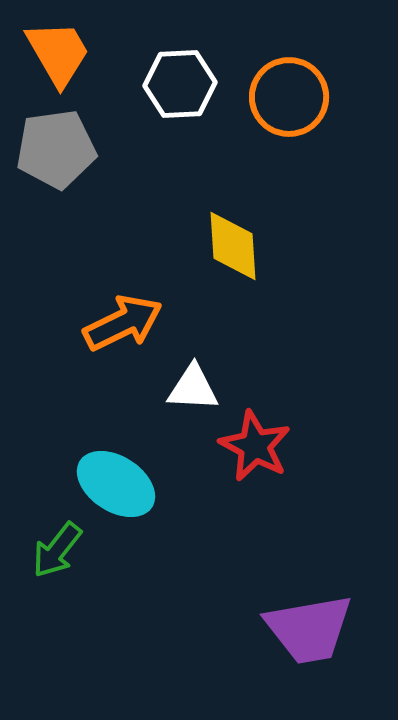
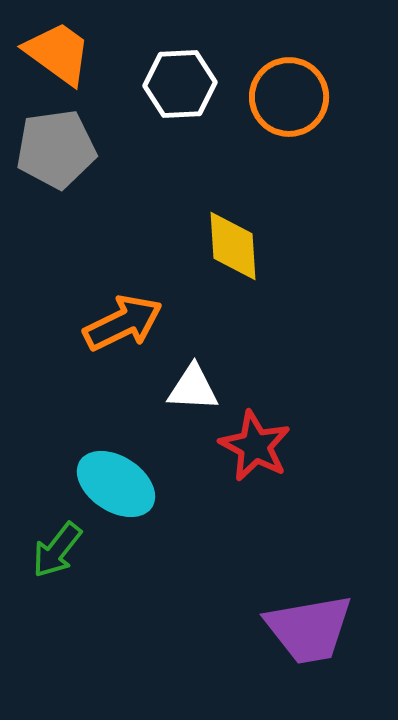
orange trapezoid: rotated 24 degrees counterclockwise
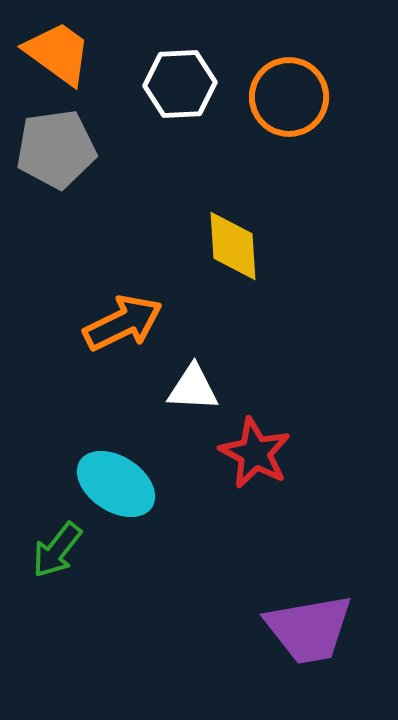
red star: moved 7 px down
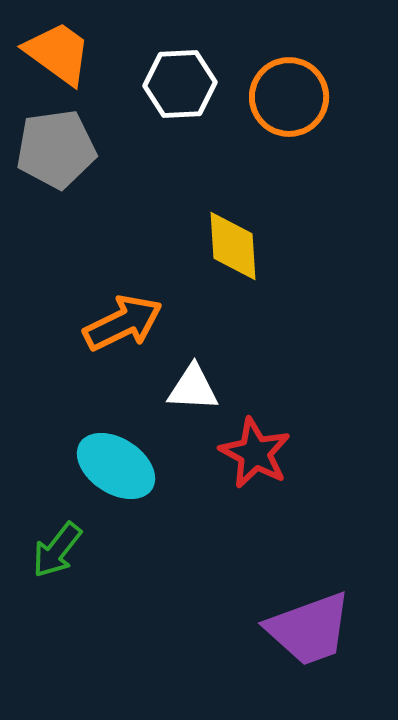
cyan ellipse: moved 18 px up
purple trapezoid: rotated 10 degrees counterclockwise
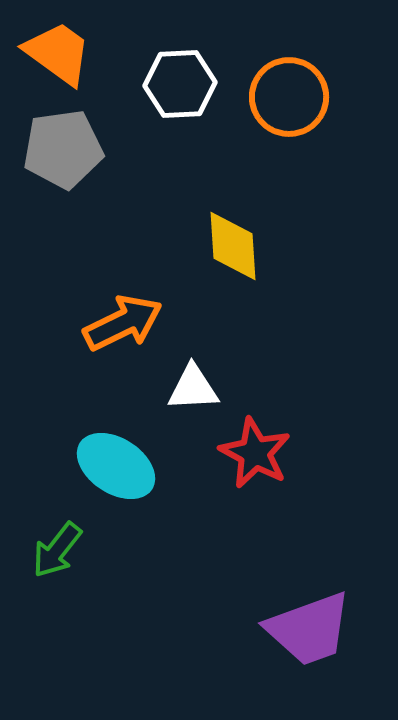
gray pentagon: moved 7 px right
white triangle: rotated 6 degrees counterclockwise
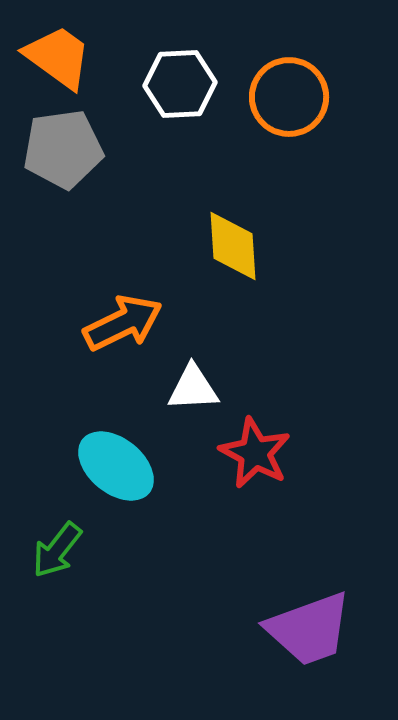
orange trapezoid: moved 4 px down
cyan ellipse: rotated 6 degrees clockwise
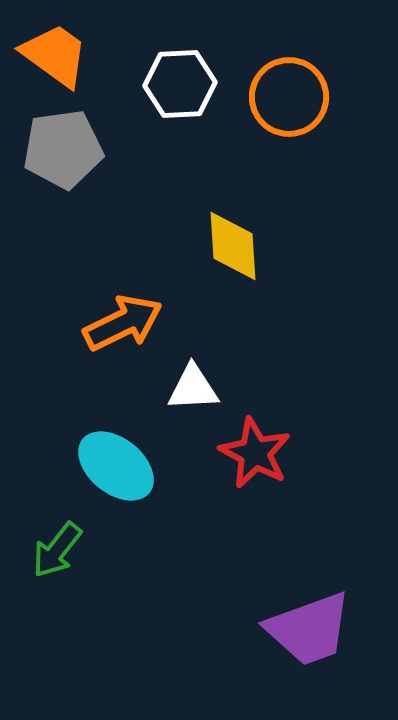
orange trapezoid: moved 3 px left, 2 px up
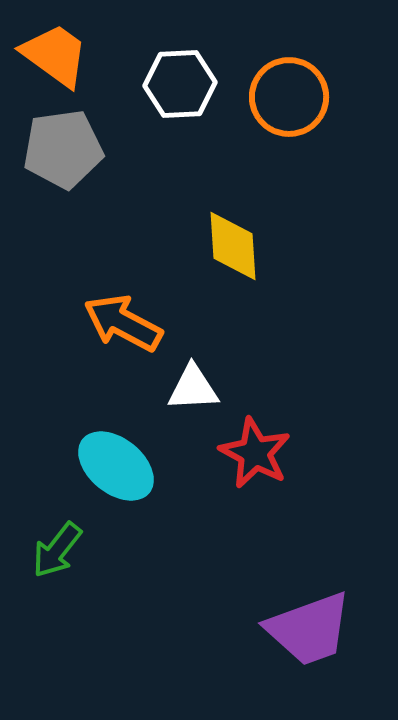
orange arrow: rotated 126 degrees counterclockwise
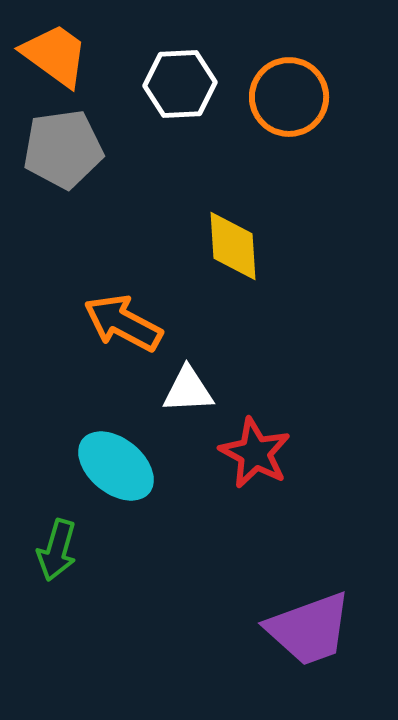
white triangle: moved 5 px left, 2 px down
green arrow: rotated 22 degrees counterclockwise
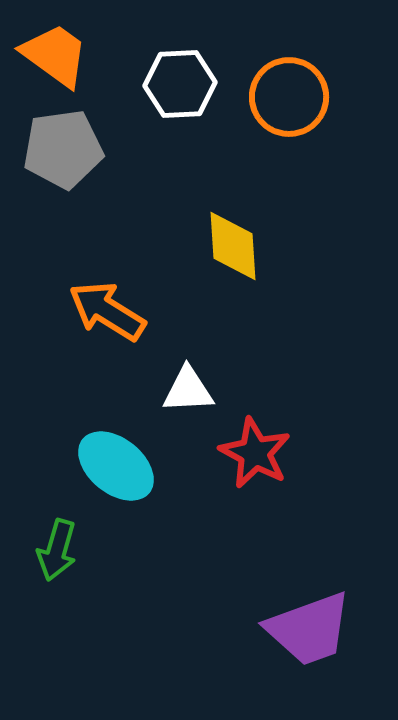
orange arrow: moved 16 px left, 12 px up; rotated 4 degrees clockwise
